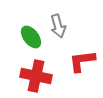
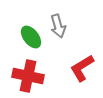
red L-shape: moved 7 px down; rotated 24 degrees counterclockwise
red cross: moved 8 px left
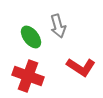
red L-shape: moved 1 px left, 1 px up; rotated 116 degrees counterclockwise
red cross: rotated 8 degrees clockwise
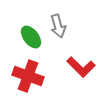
red L-shape: rotated 12 degrees clockwise
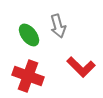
green ellipse: moved 2 px left, 2 px up
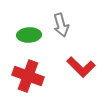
gray arrow: moved 3 px right, 1 px up
green ellipse: rotated 55 degrees counterclockwise
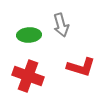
red L-shape: rotated 28 degrees counterclockwise
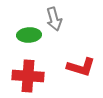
gray arrow: moved 7 px left, 6 px up
red cross: rotated 16 degrees counterclockwise
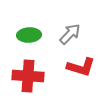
gray arrow: moved 16 px right, 15 px down; rotated 120 degrees counterclockwise
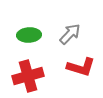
red cross: rotated 20 degrees counterclockwise
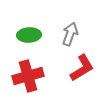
gray arrow: rotated 25 degrees counterclockwise
red L-shape: moved 1 px right, 1 px down; rotated 48 degrees counterclockwise
